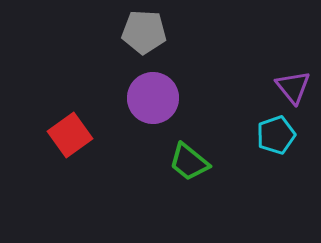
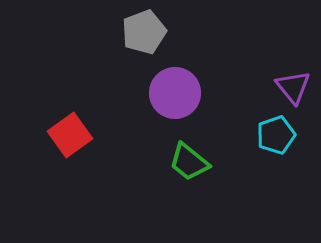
gray pentagon: rotated 24 degrees counterclockwise
purple circle: moved 22 px right, 5 px up
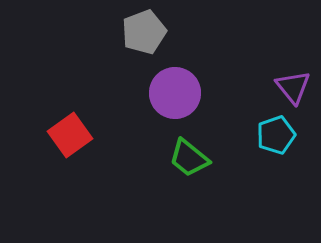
green trapezoid: moved 4 px up
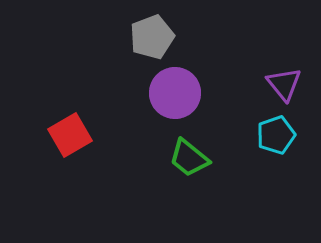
gray pentagon: moved 8 px right, 5 px down
purple triangle: moved 9 px left, 3 px up
red square: rotated 6 degrees clockwise
